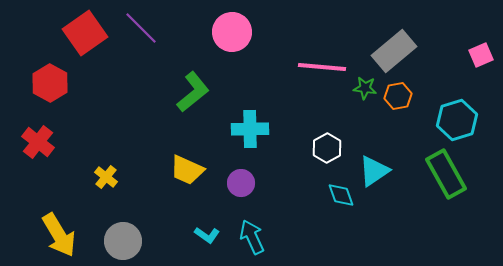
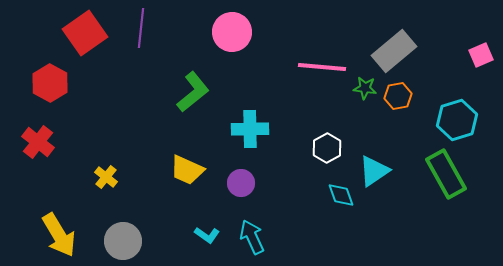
purple line: rotated 51 degrees clockwise
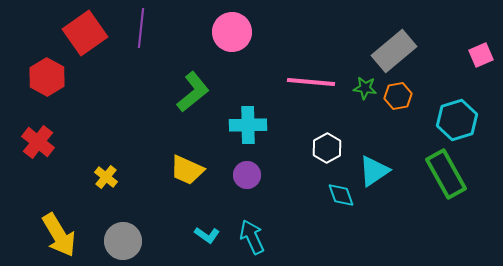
pink line: moved 11 px left, 15 px down
red hexagon: moved 3 px left, 6 px up
cyan cross: moved 2 px left, 4 px up
purple circle: moved 6 px right, 8 px up
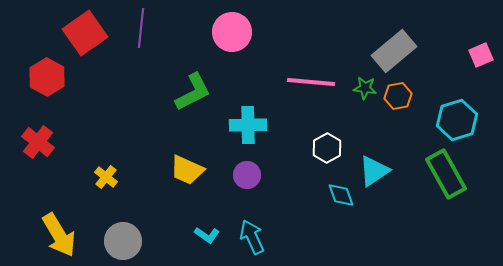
green L-shape: rotated 12 degrees clockwise
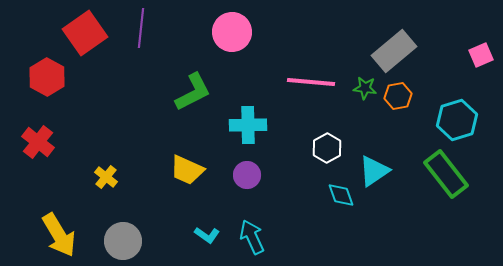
green rectangle: rotated 9 degrees counterclockwise
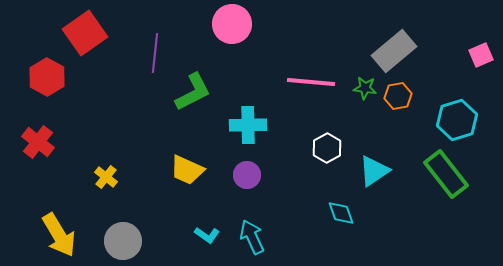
purple line: moved 14 px right, 25 px down
pink circle: moved 8 px up
cyan diamond: moved 18 px down
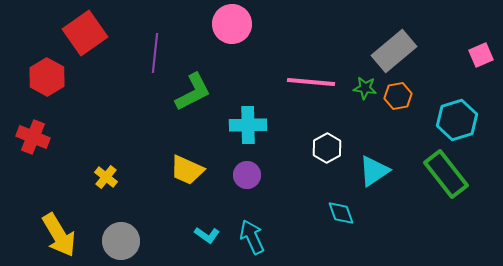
red cross: moved 5 px left, 5 px up; rotated 16 degrees counterclockwise
gray circle: moved 2 px left
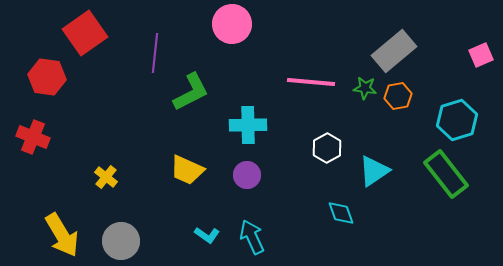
red hexagon: rotated 21 degrees counterclockwise
green L-shape: moved 2 px left
yellow arrow: moved 3 px right
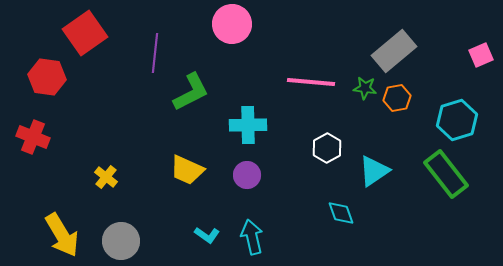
orange hexagon: moved 1 px left, 2 px down
cyan arrow: rotated 12 degrees clockwise
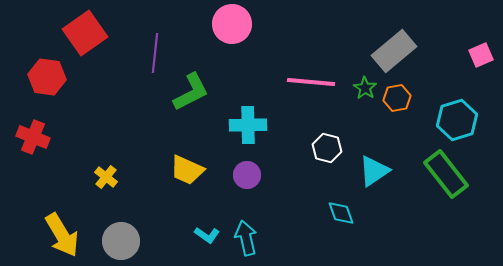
green star: rotated 25 degrees clockwise
white hexagon: rotated 16 degrees counterclockwise
cyan arrow: moved 6 px left, 1 px down
